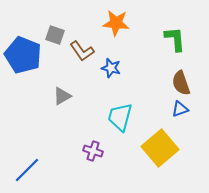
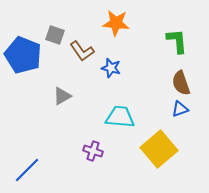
green L-shape: moved 2 px right, 2 px down
cyan trapezoid: rotated 80 degrees clockwise
yellow square: moved 1 px left, 1 px down
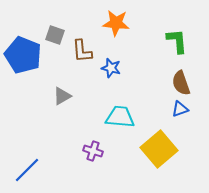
brown L-shape: rotated 30 degrees clockwise
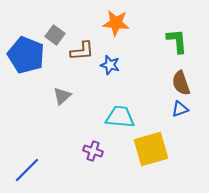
gray square: rotated 18 degrees clockwise
brown L-shape: rotated 90 degrees counterclockwise
blue pentagon: moved 3 px right
blue star: moved 1 px left, 3 px up
gray triangle: rotated 12 degrees counterclockwise
yellow square: moved 8 px left; rotated 24 degrees clockwise
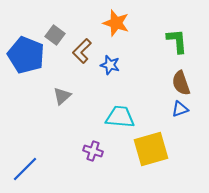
orange star: rotated 12 degrees clockwise
brown L-shape: rotated 140 degrees clockwise
blue line: moved 2 px left, 1 px up
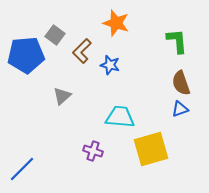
blue pentagon: rotated 27 degrees counterclockwise
blue line: moved 3 px left
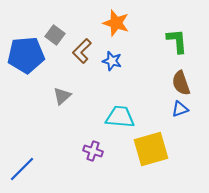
blue star: moved 2 px right, 4 px up
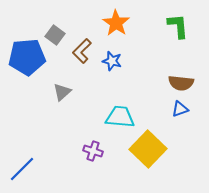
orange star: rotated 16 degrees clockwise
green L-shape: moved 1 px right, 15 px up
blue pentagon: moved 1 px right, 2 px down
brown semicircle: rotated 65 degrees counterclockwise
gray triangle: moved 4 px up
yellow square: moved 3 px left; rotated 30 degrees counterclockwise
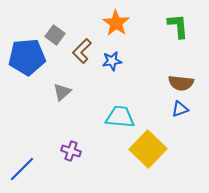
blue star: rotated 24 degrees counterclockwise
purple cross: moved 22 px left
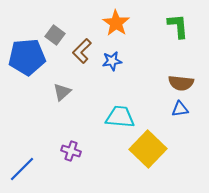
blue triangle: rotated 12 degrees clockwise
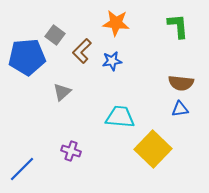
orange star: rotated 28 degrees counterclockwise
yellow square: moved 5 px right
